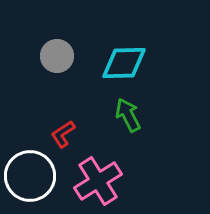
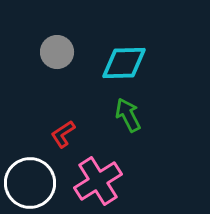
gray circle: moved 4 px up
white circle: moved 7 px down
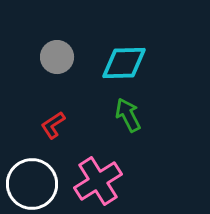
gray circle: moved 5 px down
red L-shape: moved 10 px left, 9 px up
white circle: moved 2 px right, 1 px down
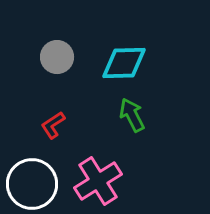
green arrow: moved 4 px right
